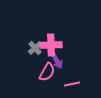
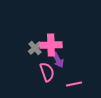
purple arrow: moved 1 px right, 1 px up
pink semicircle: rotated 48 degrees counterclockwise
pink line: moved 2 px right
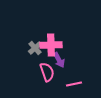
purple arrow: moved 1 px right
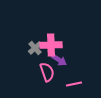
purple arrow: rotated 28 degrees counterclockwise
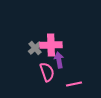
purple arrow: rotated 133 degrees counterclockwise
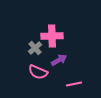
pink cross: moved 1 px right, 9 px up
purple arrow: rotated 70 degrees clockwise
pink semicircle: moved 9 px left; rotated 132 degrees clockwise
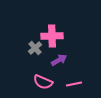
pink semicircle: moved 5 px right, 10 px down
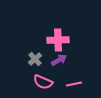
pink cross: moved 6 px right, 4 px down
gray cross: moved 11 px down
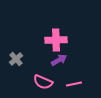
pink cross: moved 2 px left
gray cross: moved 19 px left
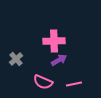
pink cross: moved 2 px left, 1 px down
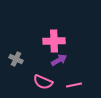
gray cross: rotated 24 degrees counterclockwise
pink line: moved 1 px down
